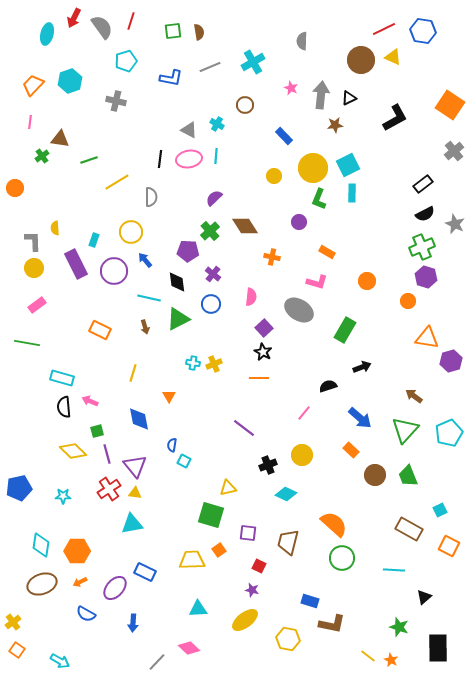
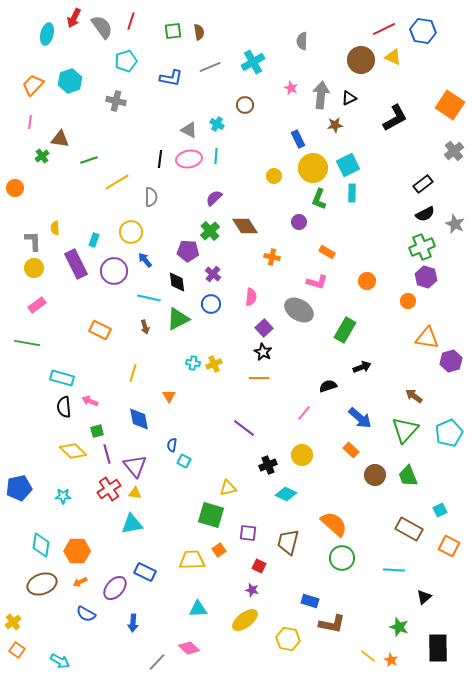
blue rectangle at (284, 136): moved 14 px right, 3 px down; rotated 18 degrees clockwise
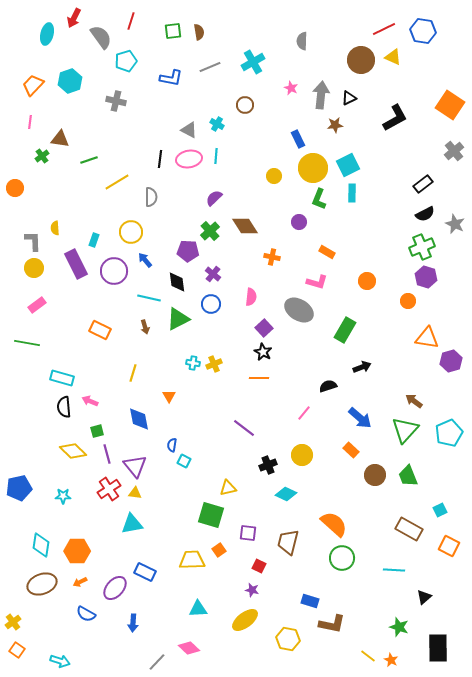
gray semicircle at (102, 27): moved 1 px left, 10 px down
brown arrow at (414, 396): moved 5 px down
cyan arrow at (60, 661): rotated 12 degrees counterclockwise
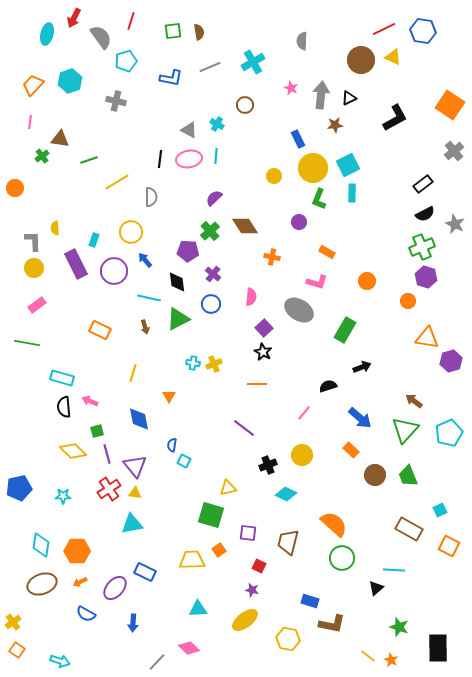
orange line at (259, 378): moved 2 px left, 6 px down
black triangle at (424, 597): moved 48 px left, 9 px up
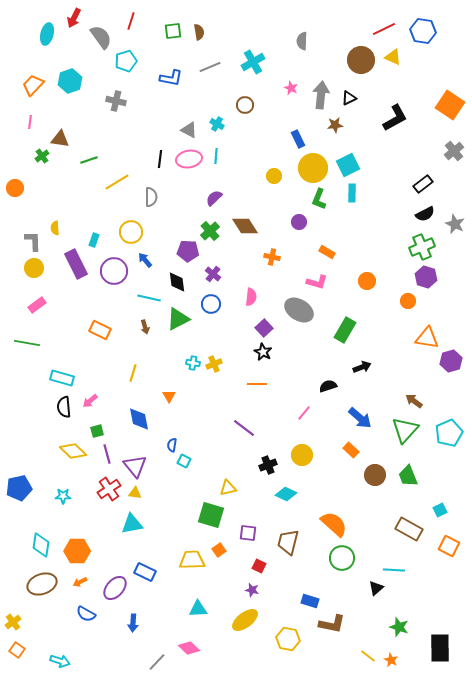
pink arrow at (90, 401): rotated 63 degrees counterclockwise
black rectangle at (438, 648): moved 2 px right
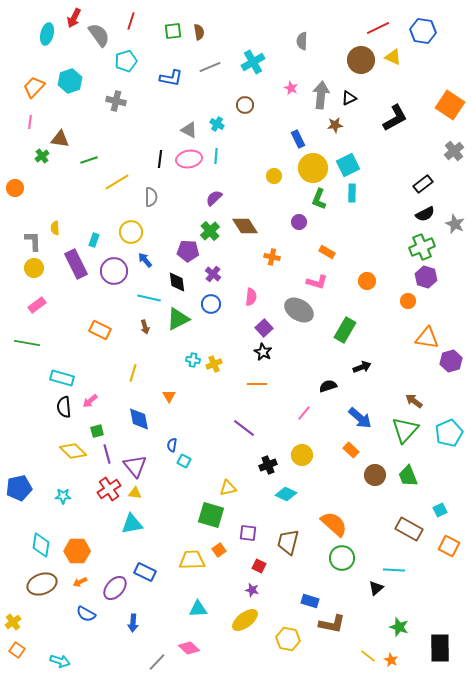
red line at (384, 29): moved 6 px left, 1 px up
gray semicircle at (101, 37): moved 2 px left, 2 px up
orange trapezoid at (33, 85): moved 1 px right, 2 px down
cyan cross at (193, 363): moved 3 px up
